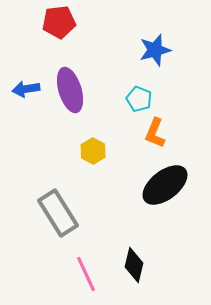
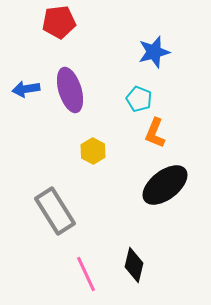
blue star: moved 1 px left, 2 px down
gray rectangle: moved 3 px left, 2 px up
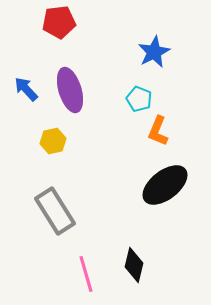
blue star: rotated 12 degrees counterclockwise
blue arrow: rotated 56 degrees clockwise
orange L-shape: moved 3 px right, 2 px up
yellow hexagon: moved 40 px left, 10 px up; rotated 20 degrees clockwise
pink line: rotated 9 degrees clockwise
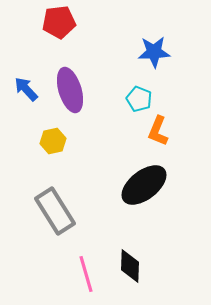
blue star: rotated 24 degrees clockwise
black ellipse: moved 21 px left
black diamond: moved 4 px left, 1 px down; rotated 12 degrees counterclockwise
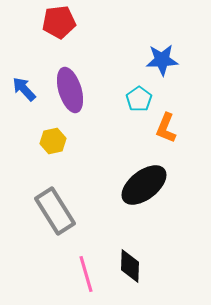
blue star: moved 8 px right, 8 px down
blue arrow: moved 2 px left
cyan pentagon: rotated 15 degrees clockwise
orange L-shape: moved 8 px right, 3 px up
